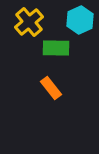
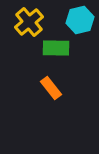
cyan hexagon: rotated 12 degrees clockwise
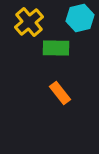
cyan hexagon: moved 2 px up
orange rectangle: moved 9 px right, 5 px down
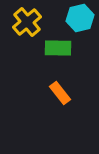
yellow cross: moved 2 px left
green rectangle: moved 2 px right
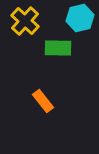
yellow cross: moved 2 px left, 1 px up; rotated 8 degrees counterclockwise
orange rectangle: moved 17 px left, 8 px down
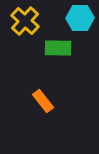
cyan hexagon: rotated 12 degrees clockwise
